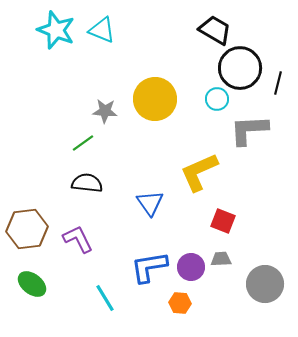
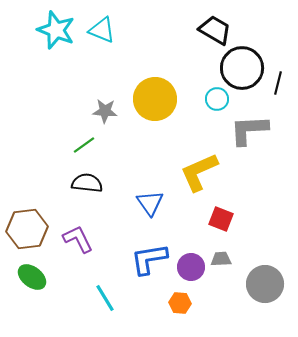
black circle: moved 2 px right
green line: moved 1 px right, 2 px down
red square: moved 2 px left, 2 px up
blue L-shape: moved 8 px up
green ellipse: moved 7 px up
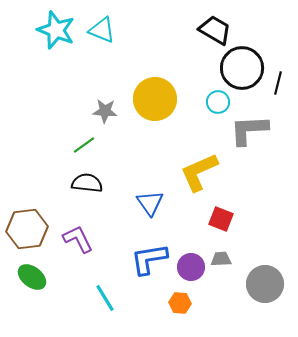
cyan circle: moved 1 px right, 3 px down
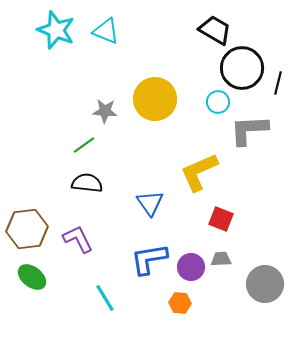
cyan triangle: moved 4 px right, 1 px down
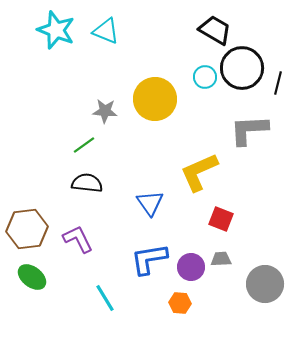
cyan circle: moved 13 px left, 25 px up
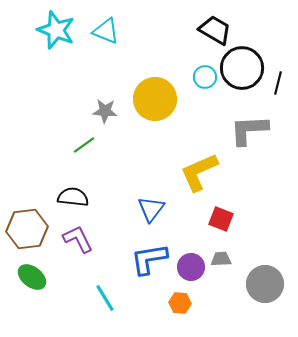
black semicircle: moved 14 px left, 14 px down
blue triangle: moved 1 px right, 6 px down; rotated 12 degrees clockwise
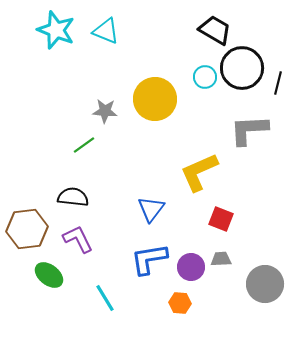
green ellipse: moved 17 px right, 2 px up
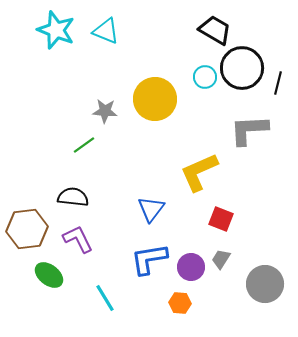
gray trapezoid: rotated 55 degrees counterclockwise
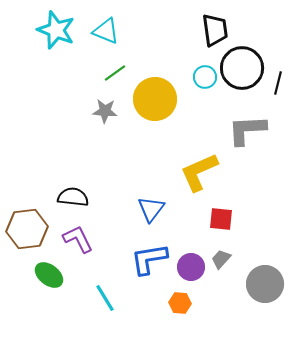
black trapezoid: rotated 52 degrees clockwise
gray L-shape: moved 2 px left
green line: moved 31 px right, 72 px up
red square: rotated 15 degrees counterclockwise
gray trapezoid: rotated 10 degrees clockwise
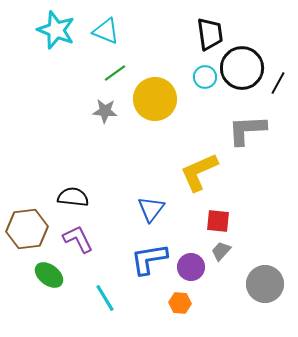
black trapezoid: moved 5 px left, 4 px down
black line: rotated 15 degrees clockwise
red square: moved 3 px left, 2 px down
gray trapezoid: moved 8 px up
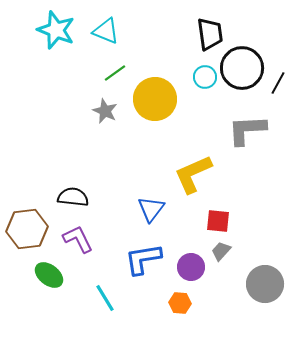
gray star: rotated 20 degrees clockwise
yellow L-shape: moved 6 px left, 2 px down
blue L-shape: moved 6 px left
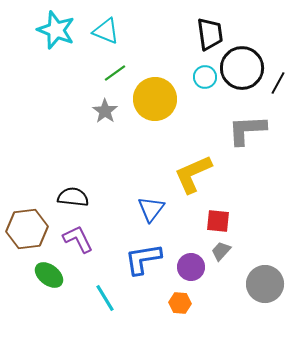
gray star: rotated 10 degrees clockwise
